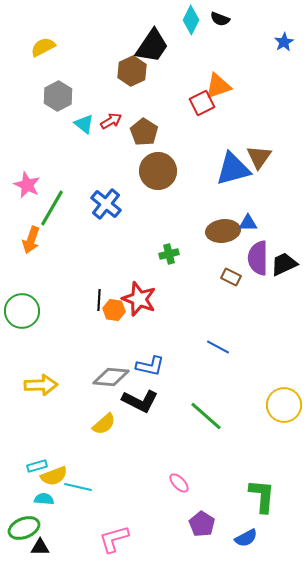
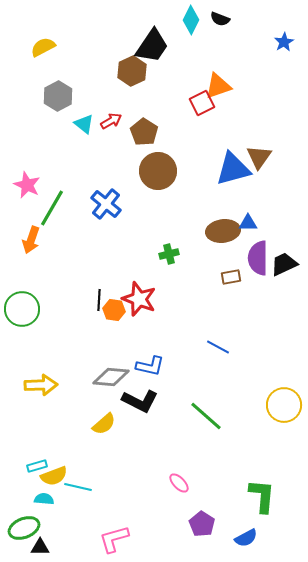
brown rectangle at (231, 277): rotated 36 degrees counterclockwise
green circle at (22, 311): moved 2 px up
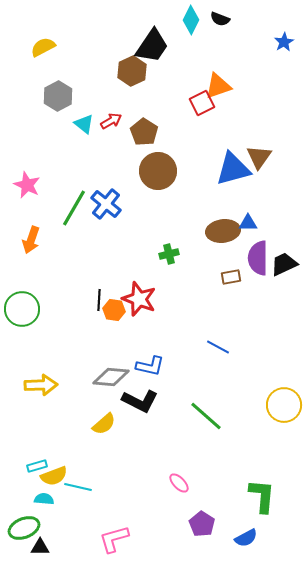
green line at (52, 208): moved 22 px right
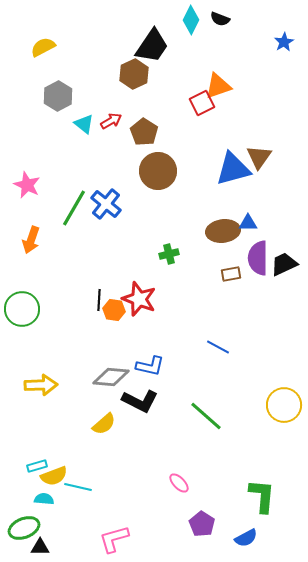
brown hexagon at (132, 71): moved 2 px right, 3 px down
brown rectangle at (231, 277): moved 3 px up
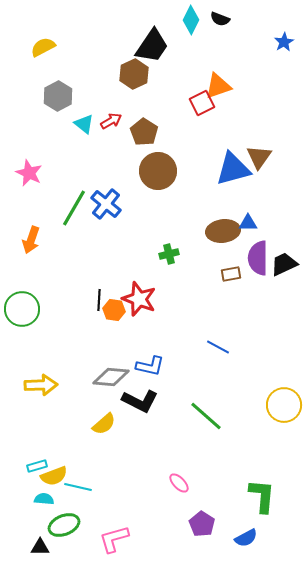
pink star at (27, 185): moved 2 px right, 12 px up
green ellipse at (24, 528): moved 40 px right, 3 px up
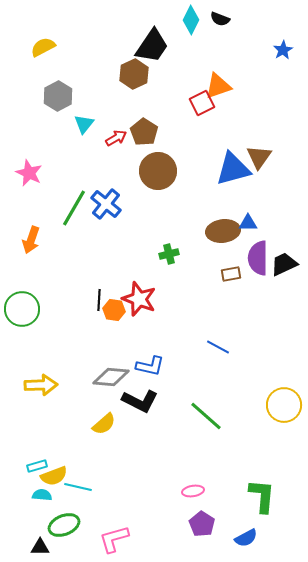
blue star at (284, 42): moved 1 px left, 8 px down
red arrow at (111, 121): moved 5 px right, 17 px down
cyan triangle at (84, 124): rotated 30 degrees clockwise
pink ellipse at (179, 483): moved 14 px right, 8 px down; rotated 55 degrees counterclockwise
cyan semicircle at (44, 499): moved 2 px left, 4 px up
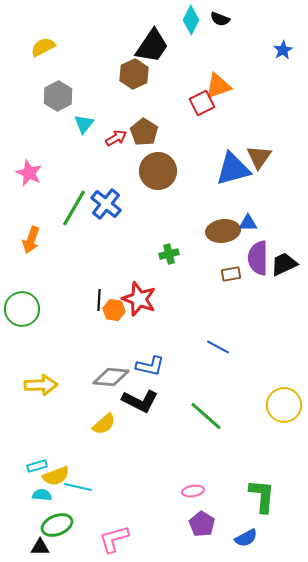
yellow semicircle at (54, 476): moved 2 px right
green ellipse at (64, 525): moved 7 px left
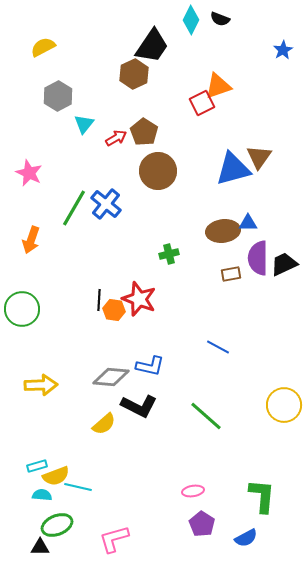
black L-shape at (140, 401): moved 1 px left, 5 px down
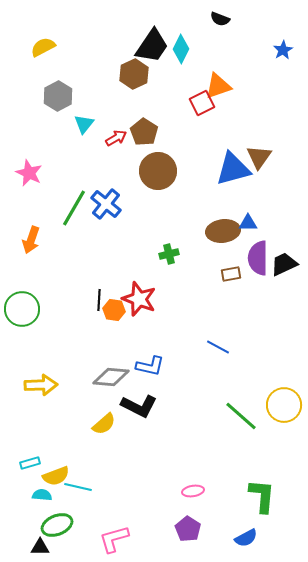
cyan diamond at (191, 20): moved 10 px left, 29 px down
green line at (206, 416): moved 35 px right
cyan rectangle at (37, 466): moved 7 px left, 3 px up
purple pentagon at (202, 524): moved 14 px left, 5 px down
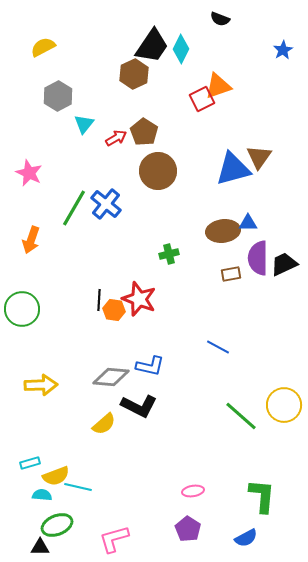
red square at (202, 103): moved 4 px up
